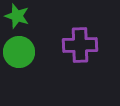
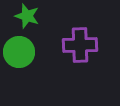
green star: moved 10 px right
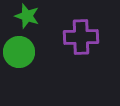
purple cross: moved 1 px right, 8 px up
